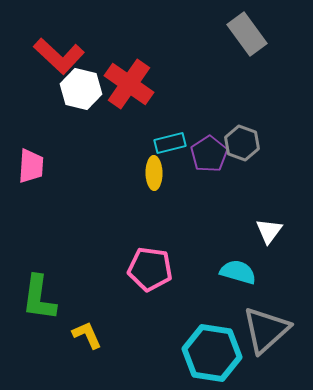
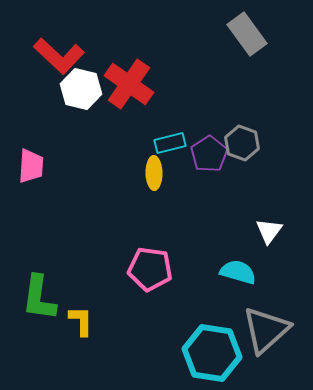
yellow L-shape: moved 6 px left, 14 px up; rotated 24 degrees clockwise
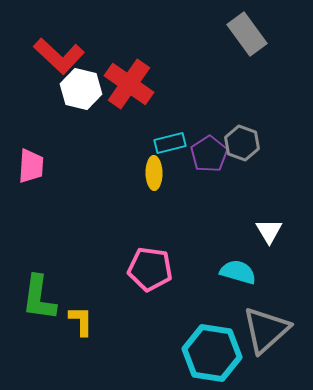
white triangle: rotated 8 degrees counterclockwise
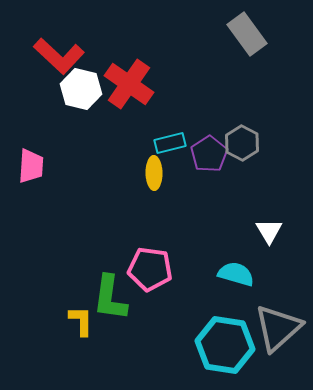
gray hexagon: rotated 8 degrees clockwise
cyan semicircle: moved 2 px left, 2 px down
green L-shape: moved 71 px right
gray triangle: moved 12 px right, 2 px up
cyan hexagon: moved 13 px right, 8 px up
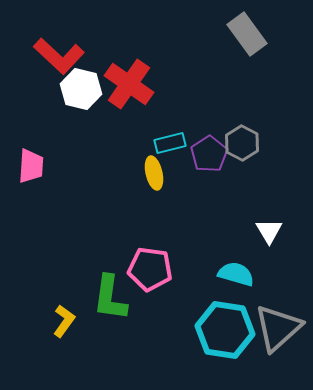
yellow ellipse: rotated 12 degrees counterclockwise
yellow L-shape: moved 17 px left; rotated 36 degrees clockwise
cyan hexagon: moved 15 px up
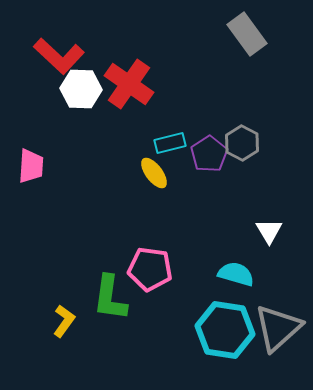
white hexagon: rotated 12 degrees counterclockwise
yellow ellipse: rotated 24 degrees counterclockwise
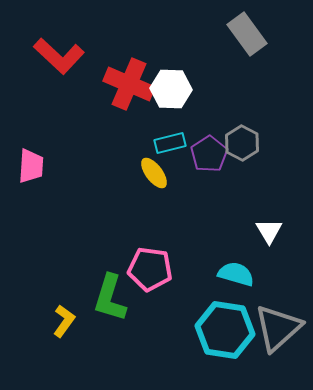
red cross: rotated 12 degrees counterclockwise
white hexagon: moved 90 px right
green L-shape: rotated 9 degrees clockwise
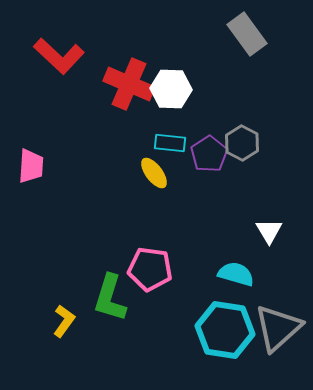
cyan rectangle: rotated 20 degrees clockwise
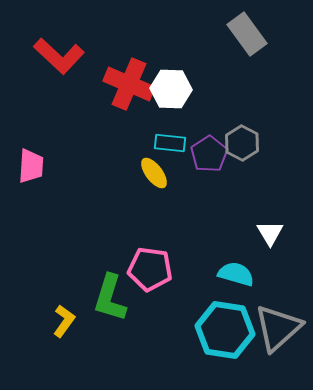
white triangle: moved 1 px right, 2 px down
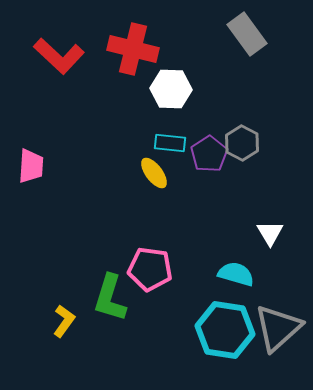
red cross: moved 4 px right, 35 px up; rotated 9 degrees counterclockwise
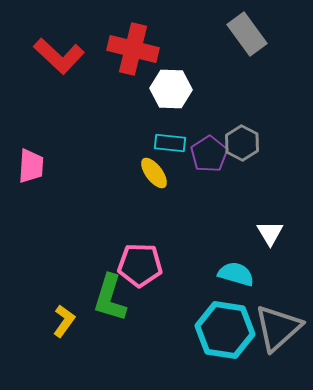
pink pentagon: moved 10 px left, 4 px up; rotated 6 degrees counterclockwise
